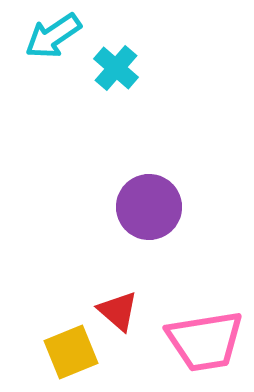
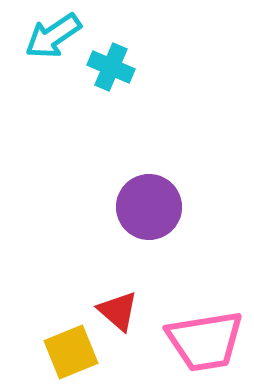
cyan cross: moved 5 px left, 1 px up; rotated 18 degrees counterclockwise
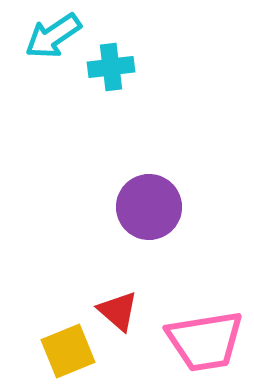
cyan cross: rotated 30 degrees counterclockwise
yellow square: moved 3 px left, 1 px up
